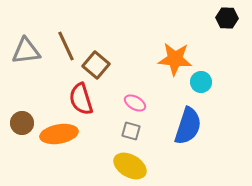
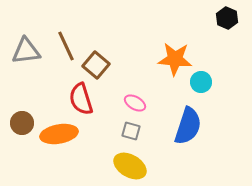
black hexagon: rotated 20 degrees clockwise
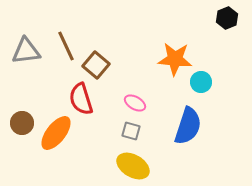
black hexagon: rotated 15 degrees clockwise
orange ellipse: moved 3 px left, 1 px up; rotated 42 degrees counterclockwise
yellow ellipse: moved 3 px right
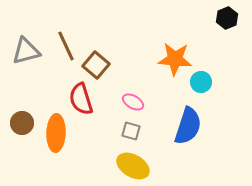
gray triangle: rotated 8 degrees counterclockwise
pink ellipse: moved 2 px left, 1 px up
orange ellipse: rotated 36 degrees counterclockwise
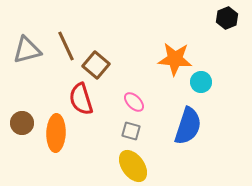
gray triangle: moved 1 px right, 1 px up
pink ellipse: moved 1 px right; rotated 15 degrees clockwise
yellow ellipse: rotated 24 degrees clockwise
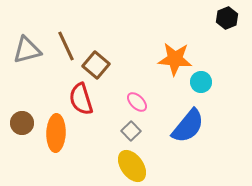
pink ellipse: moved 3 px right
blue semicircle: rotated 21 degrees clockwise
gray square: rotated 30 degrees clockwise
yellow ellipse: moved 1 px left
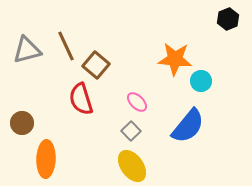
black hexagon: moved 1 px right, 1 px down
cyan circle: moved 1 px up
orange ellipse: moved 10 px left, 26 px down
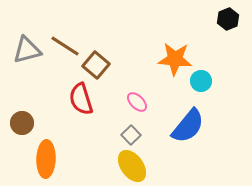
brown line: moved 1 px left; rotated 32 degrees counterclockwise
gray square: moved 4 px down
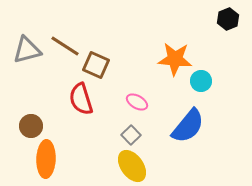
brown square: rotated 16 degrees counterclockwise
pink ellipse: rotated 15 degrees counterclockwise
brown circle: moved 9 px right, 3 px down
